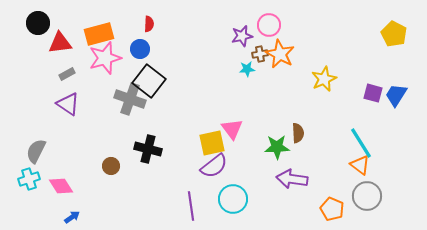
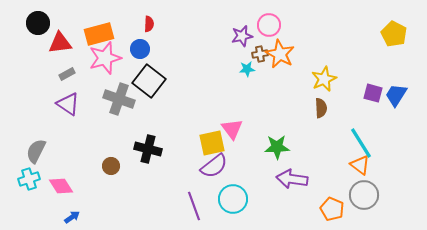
gray cross: moved 11 px left
brown semicircle: moved 23 px right, 25 px up
gray circle: moved 3 px left, 1 px up
purple line: moved 3 px right; rotated 12 degrees counterclockwise
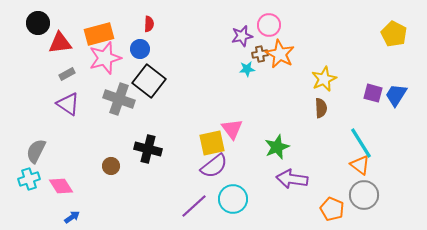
green star: rotated 20 degrees counterclockwise
purple line: rotated 68 degrees clockwise
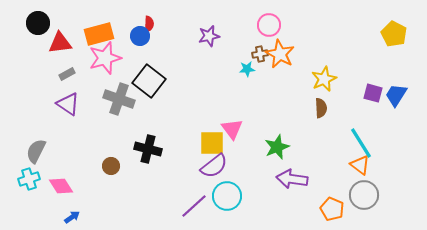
purple star: moved 33 px left
blue circle: moved 13 px up
yellow square: rotated 12 degrees clockwise
cyan circle: moved 6 px left, 3 px up
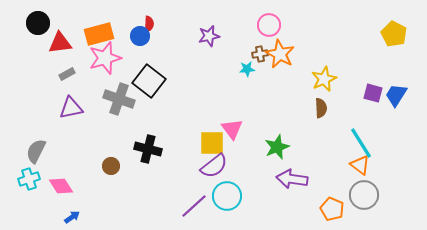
purple triangle: moved 3 px right, 4 px down; rotated 45 degrees counterclockwise
